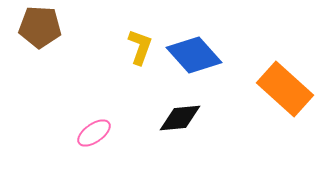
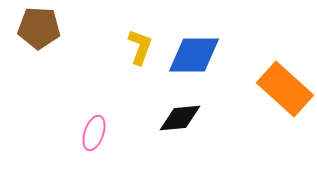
brown pentagon: moved 1 px left, 1 px down
blue diamond: rotated 48 degrees counterclockwise
pink ellipse: rotated 36 degrees counterclockwise
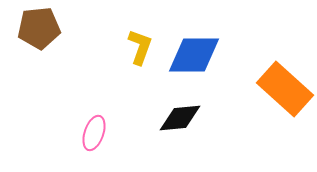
brown pentagon: rotated 9 degrees counterclockwise
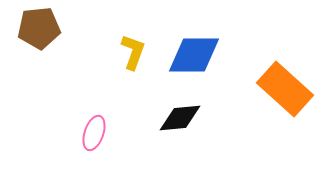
yellow L-shape: moved 7 px left, 5 px down
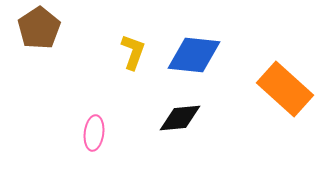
brown pentagon: rotated 27 degrees counterclockwise
blue diamond: rotated 6 degrees clockwise
pink ellipse: rotated 12 degrees counterclockwise
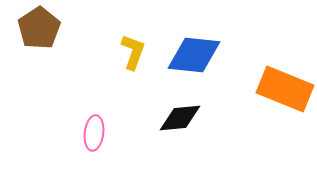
orange rectangle: rotated 20 degrees counterclockwise
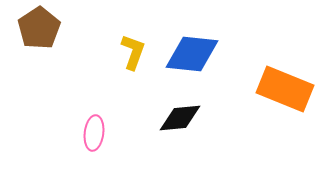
blue diamond: moved 2 px left, 1 px up
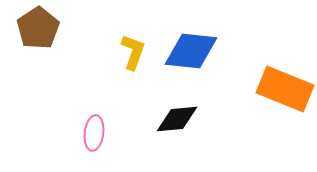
brown pentagon: moved 1 px left
blue diamond: moved 1 px left, 3 px up
black diamond: moved 3 px left, 1 px down
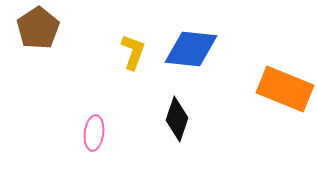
blue diamond: moved 2 px up
black diamond: rotated 66 degrees counterclockwise
